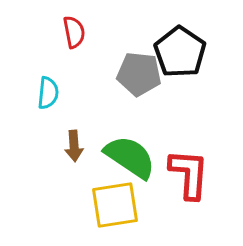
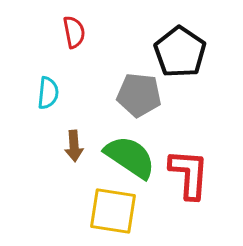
gray pentagon: moved 21 px down
yellow square: moved 2 px left, 6 px down; rotated 18 degrees clockwise
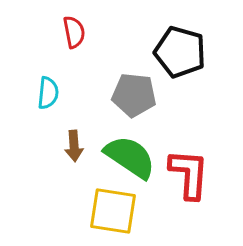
black pentagon: rotated 18 degrees counterclockwise
gray pentagon: moved 5 px left
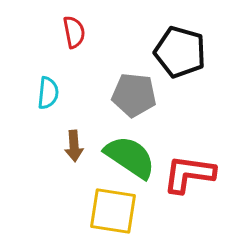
red L-shape: rotated 86 degrees counterclockwise
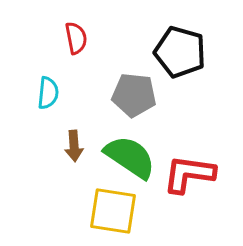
red semicircle: moved 2 px right, 6 px down
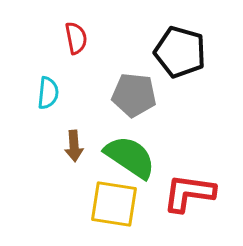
red L-shape: moved 19 px down
yellow square: moved 1 px right, 7 px up
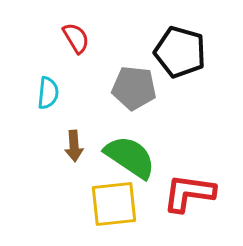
red semicircle: rotated 20 degrees counterclockwise
gray pentagon: moved 7 px up
yellow square: rotated 15 degrees counterclockwise
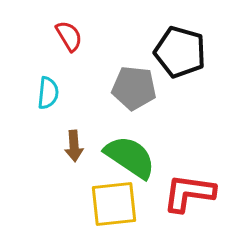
red semicircle: moved 7 px left, 2 px up
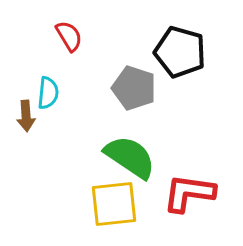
gray pentagon: rotated 12 degrees clockwise
brown arrow: moved 48 px left, 30 px up
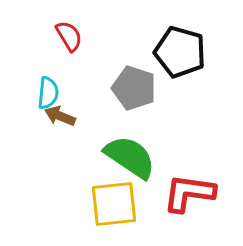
brown arrow: moved 34 px right; rotated 116 degrees clockwise
